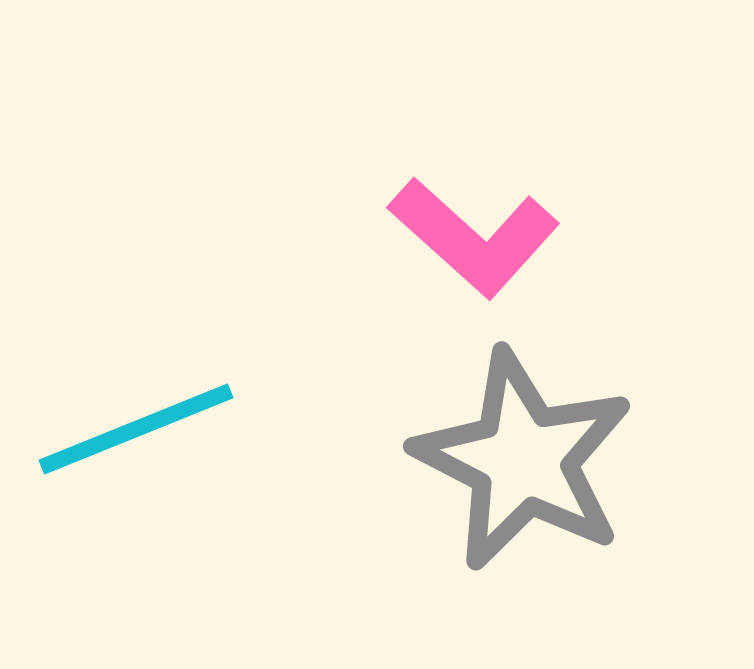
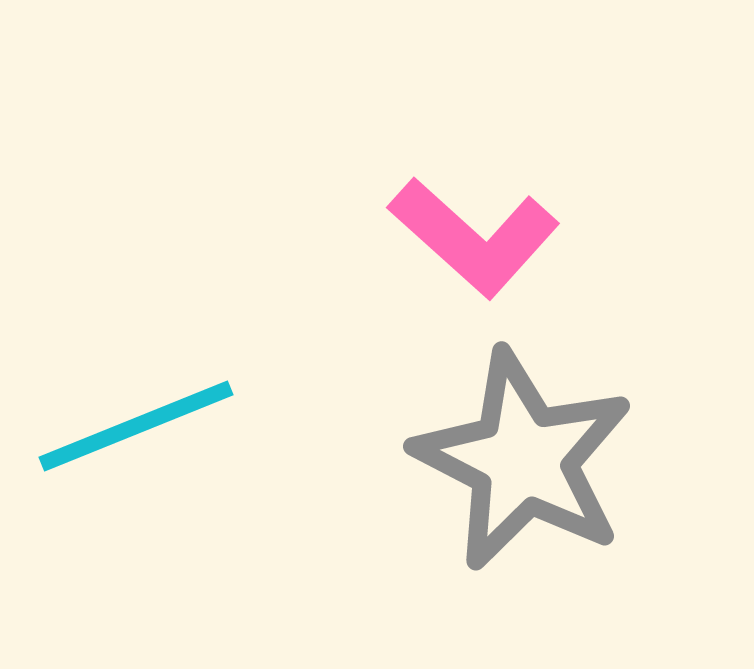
cyan line: moved 3 px up
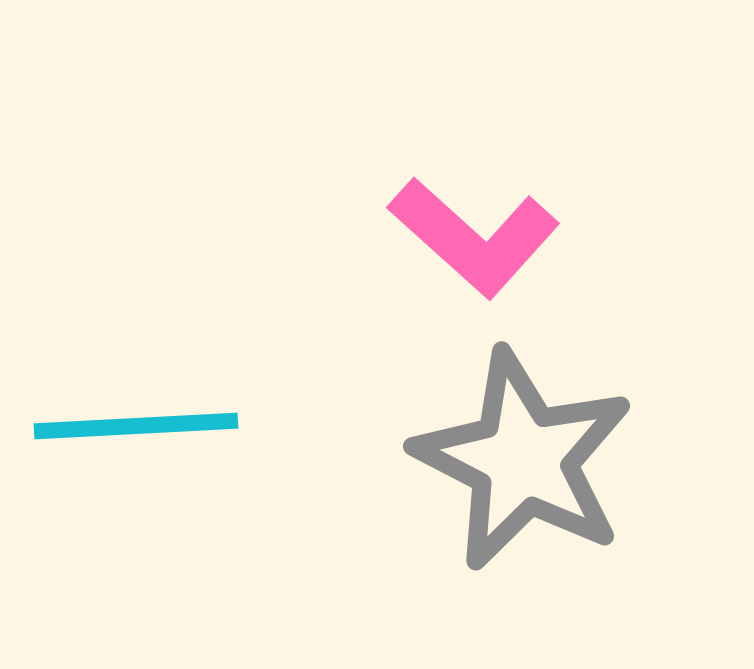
cyan line: rotated 19 degrees clockwise
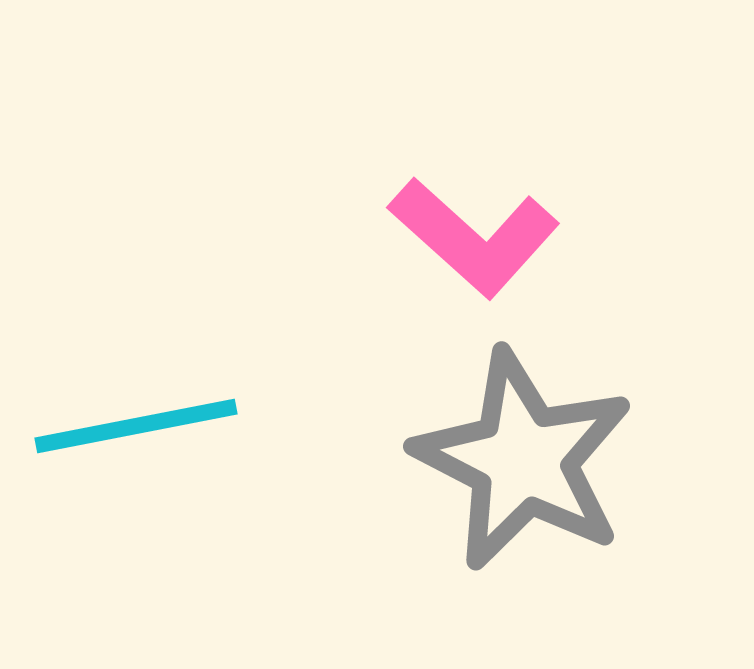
cyan line: rotated 8 degrees counterclockwise
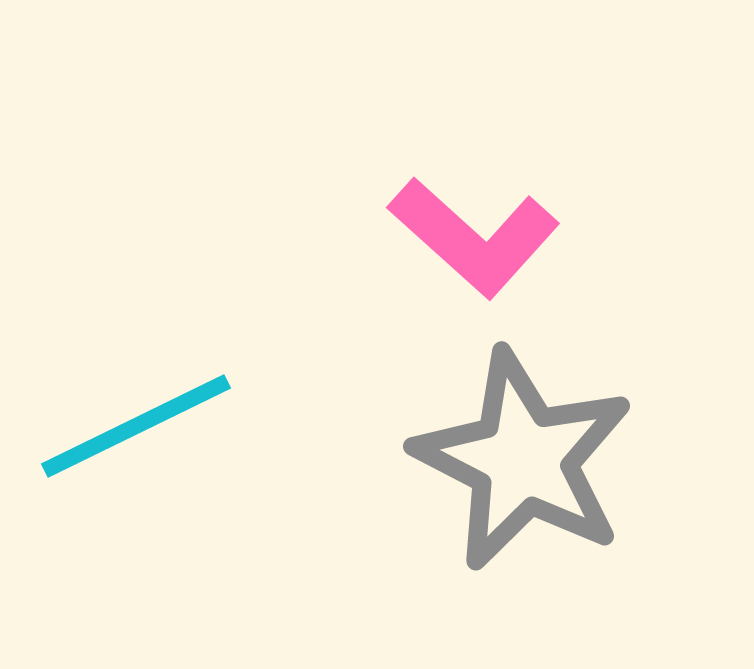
cyan line: rotated 15 degrees counterclockwise
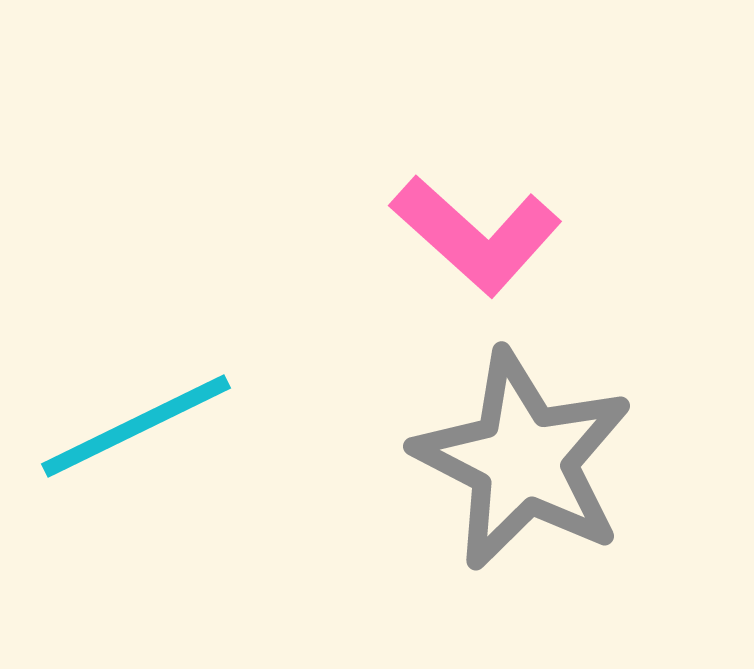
pink L-shape: moved 2 px right, 2 px up
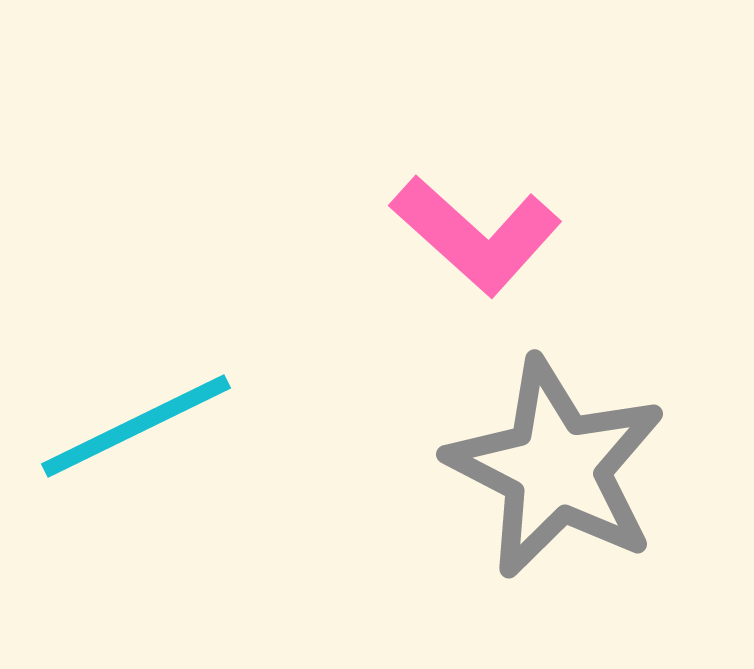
gray star: moved 33 px right, 8 px down
